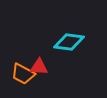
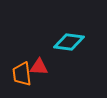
orange trapezoid: moved 1 px left; rotated 55 degrees clockwise
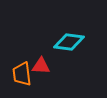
red triangle: moved 2 px right, 1 px up
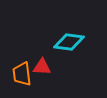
red triangle: moved 1 px right, 1 px down
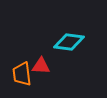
red triangle: moved 1 px left, 1 px up
